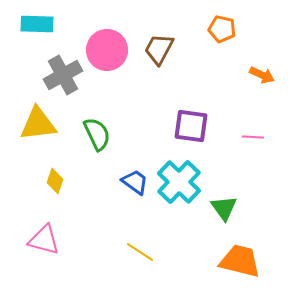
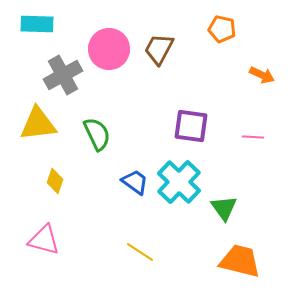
pink circle: moved 2 px right, 1 px up
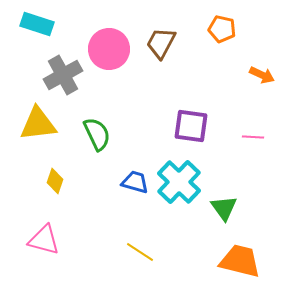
cyan rectangle: rotated 16 degrees clockwise
brown trapezoid: moved 2 px right, 6 px up
blue trapezoid: rotated 20 degrees counterclockwise
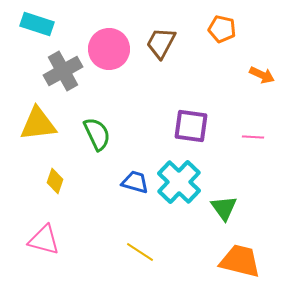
gray cross: moved 4 px up
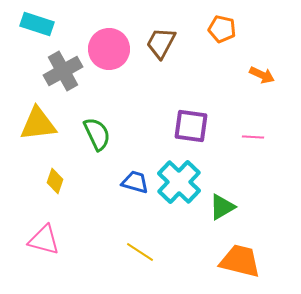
green triangle: moved 2 px left, 1 px up; rotated 36 degrees clockwise
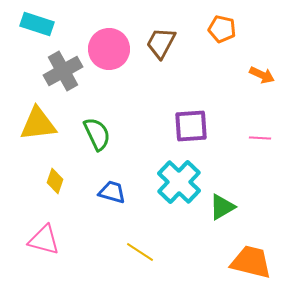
purple square: rotated 12 degrees counterclockwise
pink line: moved 7 px right, 1 px down
blue trapezoid: moved 23 px left, 10 px down
orange trapezoid: moved 11 px right, 1 px down
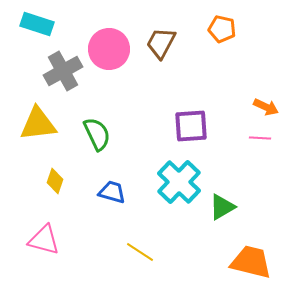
orange arrow: moved 4 px right, 32 px down
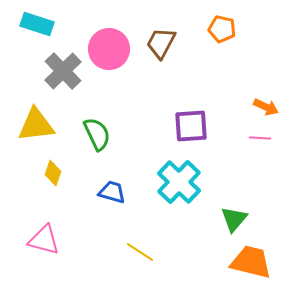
gray cross: rotated 15 degrees counterclockwise
yellow triangle: moved 2 px left, 1 px down
yellow diamond: moved 2 px left, 8 px up
green triangle: moved 12 px right, 12 px down; rotated 20 degrees counterclockwise
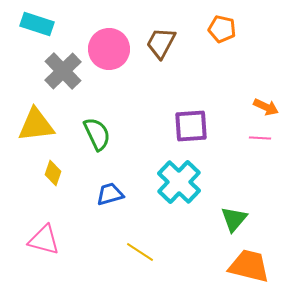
blue trapezoid: moved 2 px left, 2 px down; rotated 32 degrees counterclockwise
orange trapezoid: moved 2 px left, 4 px down
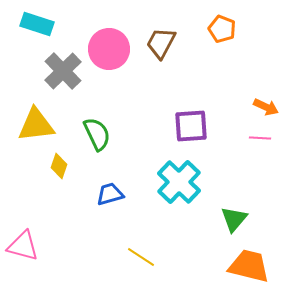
orange pentagon: rotated 8 degrees clockwise
yellow diamond: moved 6 px right, 7 px up
pink triangle: moved 21 px left, 6 px down
yellow line: moved 1 px right, 5 px down
